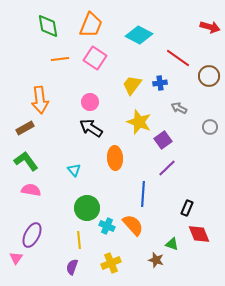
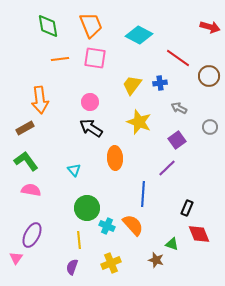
orange trapezoid: rotated 44 degrees counterclockwise
pink square: rotated 25 degrees counterclockwise
purple square: moved 14 px right
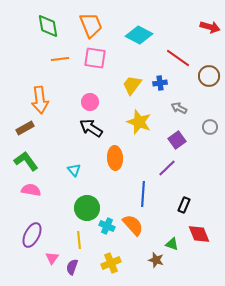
black rectangle: moved 3 px left, 3 px up
pink triangle: moved 36 px right
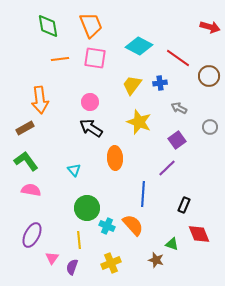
cyan diamond: moved 11 px down
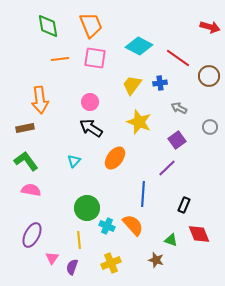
brown rectangle: rotated 18 degrees clockwise
orange ellipse: rotated 40 degrees clockwise
cyan triangle: moved 9 px up; rotated 24 degrees clockwise
green triangle: moved 1 px left, 4 px up
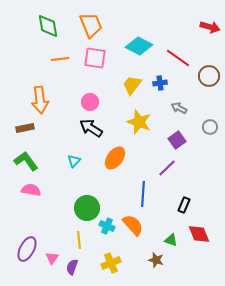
purple ellipse: moved 5 px left, 14 px down
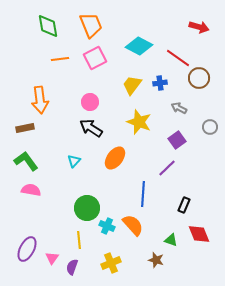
red arrow: moved 11 px left
pink square: rotated 35 degrees counterclockwise
brown circle: moved 10 px left, 2 px down
